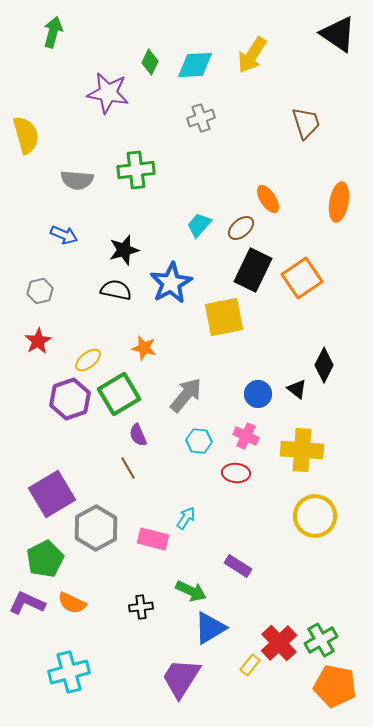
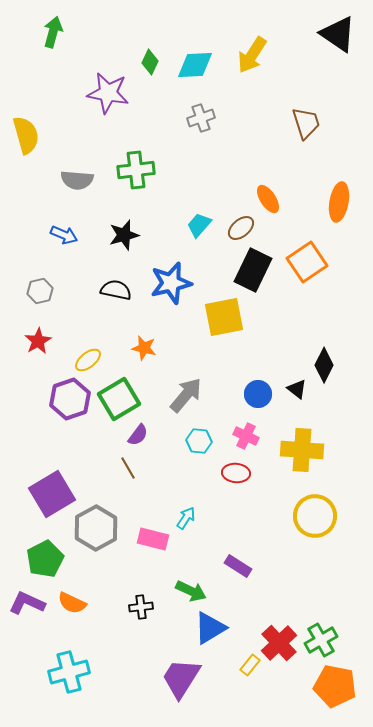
black star at (124, 250): moved 15 px up
orange square at (302, 278): moved 5 px right, 16 px up
blue star at (171, 283): rotated 15 degrees clockwise
green square at (119, 394): moved 5 px down
purple semicircle at (138, 435): rotated 120 degrees counterclockwise
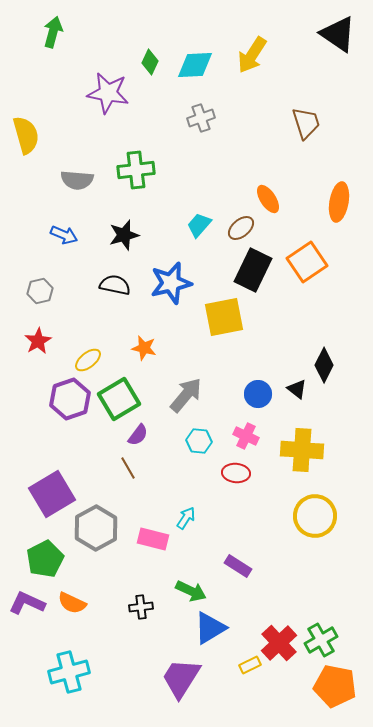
black semicircle at (116, 290): moved 1 px left, 5 px up
yellow rectangle at (250, 665): rotated 25 degrees clockwise
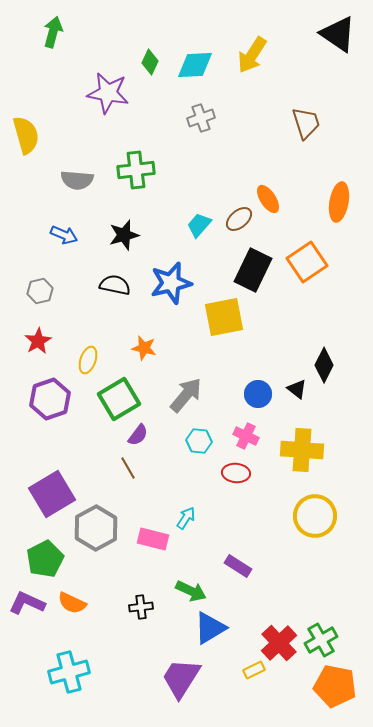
brown ellipse at (241, 228): moved 2 px left, 9 px up
yellow ellipse at (88, 360): rotated 32 degrees counterclockwise
purple hexagon at (70, 399): moved 20 px left
yellow rectangle at (250, 665): moved 4 px right, 5 px down
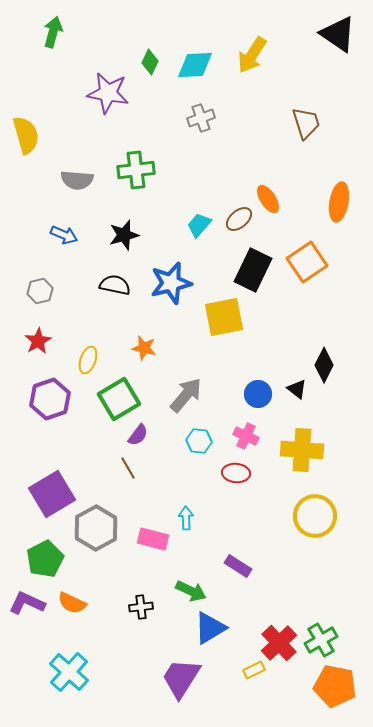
cyan arrow at (186, 518): rotated 35 degrees counterclockwise
cyan cross at (69, 672): rotated 33 degrees counterclockwise
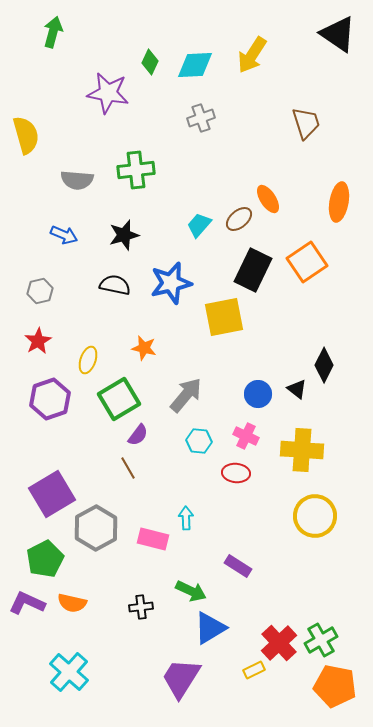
orange semicircle at (72, 603): rotated 12 degrees counterclockwise
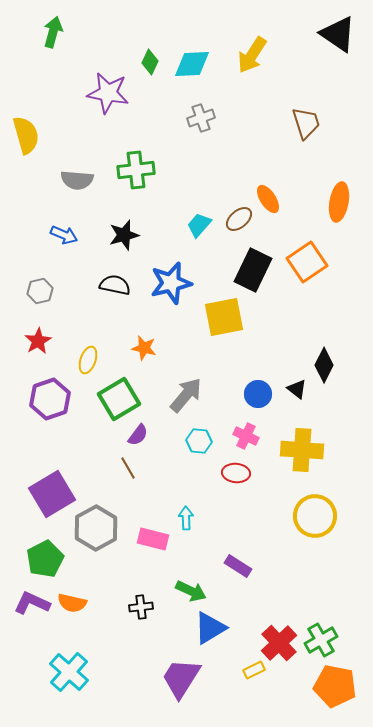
cyan diamond at (195, 65): moved 3 px left, 1 px up
purple L-shape at (27, 603): moved 5 px right
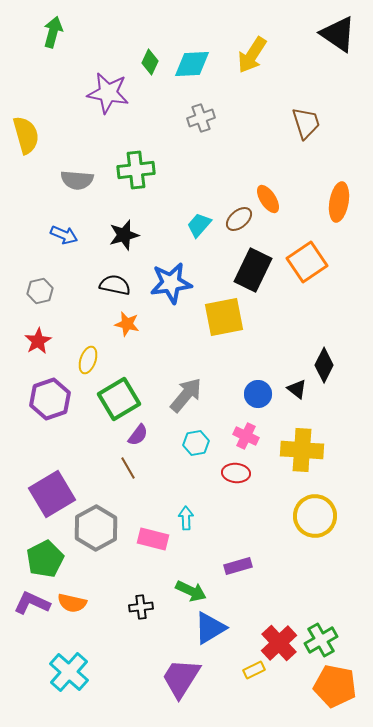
blue star at (171, 283): rotated 6 degrees clockwise
orange star at (144, 348): moved 17 px left, 24 px up
cyan hexagon at (199, 441): moved 3 px left, 2 px down; rotated 15 degrees counterclockwise
purple rectangle at (238, 566): rotated 48 degrees counterclockwise
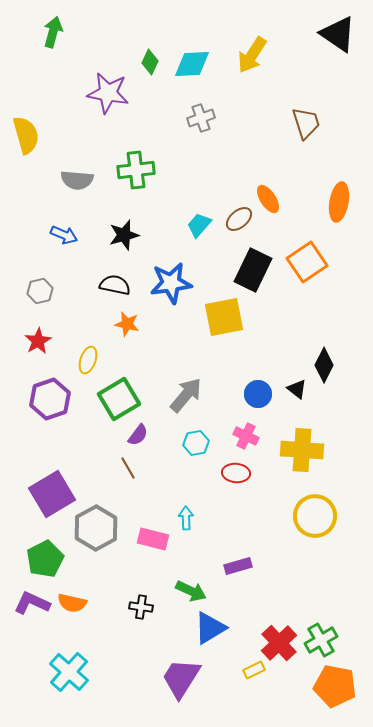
black cross at (141, 607): rotated 15 degrees clockwise
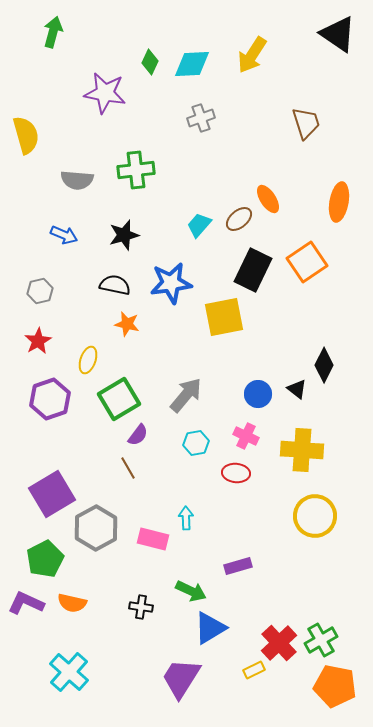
purple star at (108, 93): moved 3 px left
purple L-shape at (32, 603): moved 6 px left
